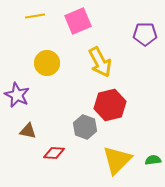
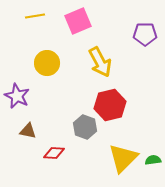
purple star: moved 1 px down
yellow triangle: moved 6 px right, 2 px up
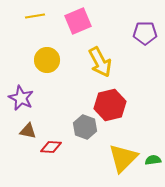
purple pentagon: moved 1 px up
yellow circle: moved 3 px up
purple star: moved 4 px right, 2 px down
red diamond: moved 3 px left, 6 px up
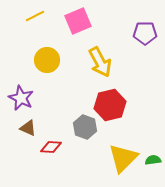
yellow line: rotated 18 degrees counterclockwise
brown triangle: moved 3 px up; rotated 12 degrees clockwise
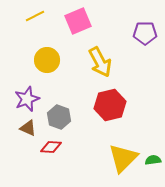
purple star: moved 6 px right, 1 px down; rotated 25 degrees clockwise
gray hexagon: moved 26 px left, 10 px up
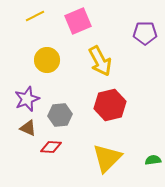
yellow arrow: moved 1 px up
gray hexagon: moved 1 px right, 2 px up; rotated 25 degrees counterclockwise
yellow triangle: moved 16 px left
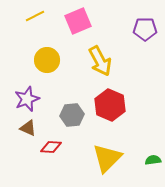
purple pentagon: moved 4 px up
red hexagon: rotated 24 degrees counterclockwise
gray hexagon: moved 12 px right
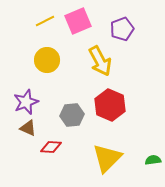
yellow line: moved 10 px right, 5 px down
purple pentagon: moved 23 px left; rotated 20 degrees counterclockwise
purple star: moved 1 px left, 3 px down
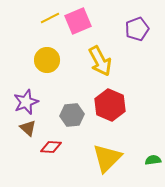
yellow line: moved 5 px right, 3 px up
purple pentagon: moved 15 px right
brown triangle: rotated 18 degrees clockwise
